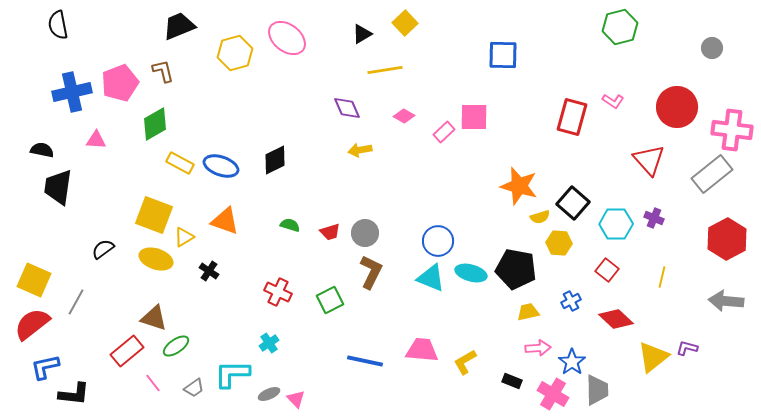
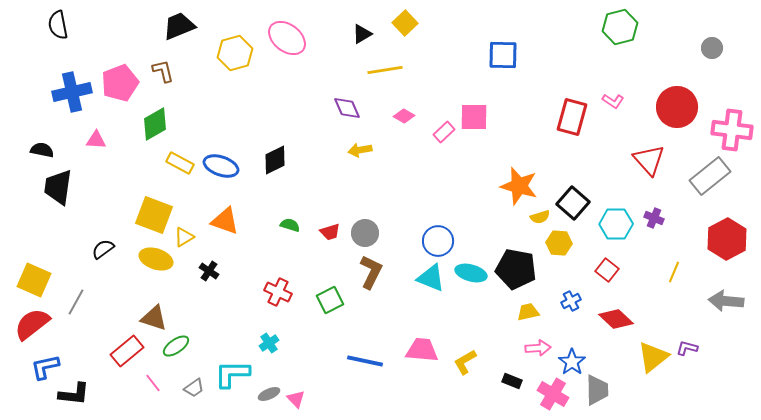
gray rectangle at (712, 174): moved 2 px left, 2 px down
yellow line at (662, 277): moved 12 px right, 5 px up; rotated 10 degrees clockwise
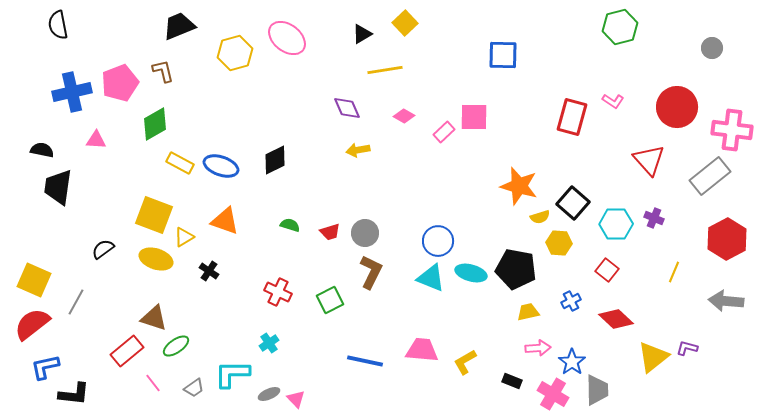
yellow arrow at (360, 150): moved 2 px left
